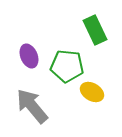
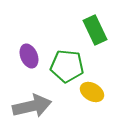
gray arrow: rotated 117 degrees clockwise
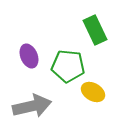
green pentagon: moved 1 px right
yellow ellipse: moved 1 px right
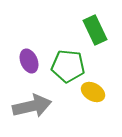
purple ellipse: moved 5 px down
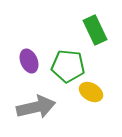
yellow ellipse: moved 2 px left
gray arrow: moved 4 px right, 1 px down
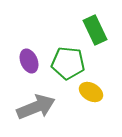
green pentagon: moved 3 px up
gray arrow: rotated 9 degrees counterclockwise
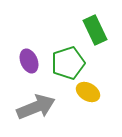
green pentagon: rotated 24 degrees counterclockwise
yellow ellipse: moved 3 px left
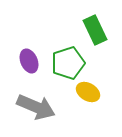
gray arrow: rotated 45 degrees clockwise
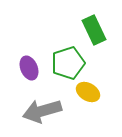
green rectangle: moved 1 px left
purple ellipse: moved 7 px down
gray arrow: moved 6 px right, 4 px down; rotated 141 degrees clockwise
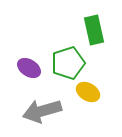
green rectangle: rotated 12 degrees clockwise
purple ellipse: rotated 35 degrees counterclockwise
